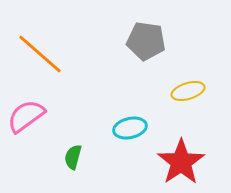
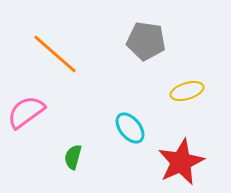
orange line: moved 15 px right
yellow ellipse: moved 1 px left
pink semicircle: moved 4 px up
cyan ellipse: rotated 64 degrees clockwise
red star: rotated 9 degrees clockwise
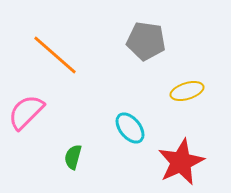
orange line: moved 1 px down
pink semicircle: rotated 9 degrees counterclockwise
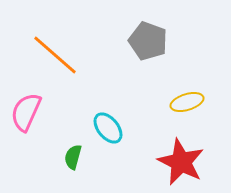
gray pentagon: moved 2 px right; rotated 12 degrees clockwise
yellow ellipse: moved 11 px down
pink semicircle: rotated 21 degrees counterclockwise
cyan ellipse: moved 22 px left
red star: rotated 21 degrees counterclockwise
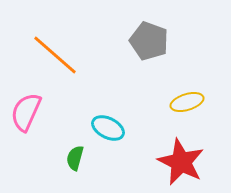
gray pentagon: moved 1 px right
cyan ellipse: rotated 24 degrees counterclockwise
green semicircle: moved 2 px right, 1 px down
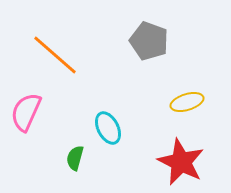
cyan ellipse: rotated 36 degrees clockwise
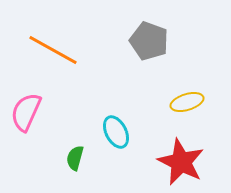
orange line: moved 2 px left, 5 px up; rotated 12 degrees counterclockwise
cyan ellipse: moved 8 px right, 4 px down
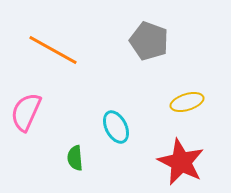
cyan ellipse: moved 5 px up
green semicircle: rotated 20 degrees counterclockwise
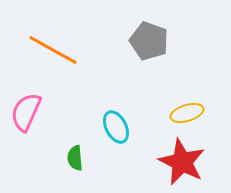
yellow ellipse: moved 11 px down
red star: moved 1 px right
